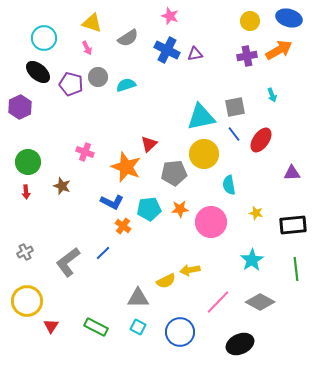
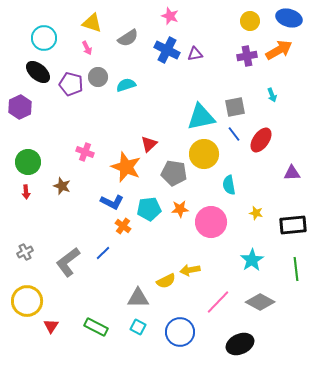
gray pentagon at (174, 173): rotated 15 degrees clockwise
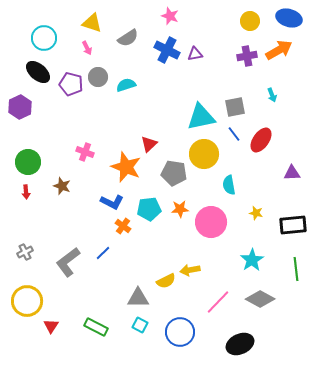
gray diamond at (260, 302): moved 3 px up
cyan square at (138, 327): moved 2 px right, 2 px up
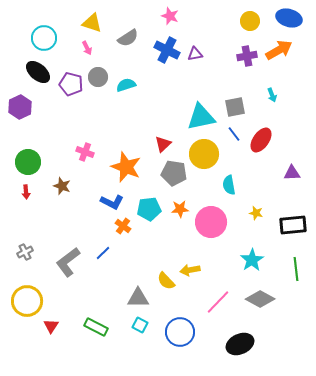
red triangle at (149, 144): moved 14 px right
yellow semicircle at (166, 281): rotated 72 degrees clockwise
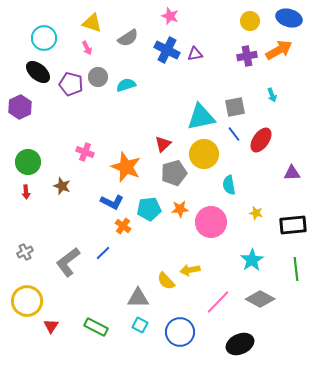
gray pentagon at (174, 173): rotated 25 degrees counterclockwise
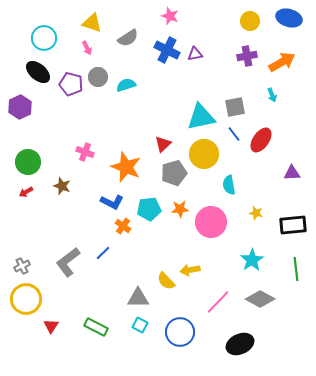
orange arrow at (279, 50): moved 3 px right, 12 px down
red arrow at (26, 192): rotated 64 degrees clockwise
gray cross at (25, 252): moved 3 px left, 14 px down
yellow circle at (27, 301): moved 1 px left, 2 px up
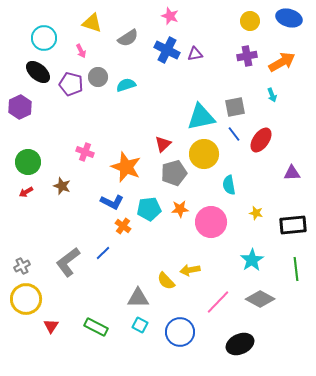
pink arrow at (87, 48): moved 6 px left, 3 px down
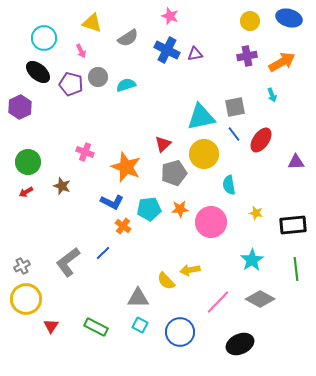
purple triangle at (292, 173): moved 4 px right, 11 px up
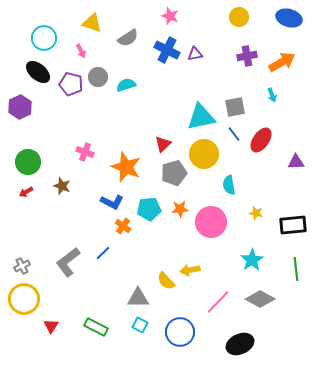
yellow circle at (250, 21): moved 11 px left, 4 px up
yellow circle at (26, 299): moved 2 px left
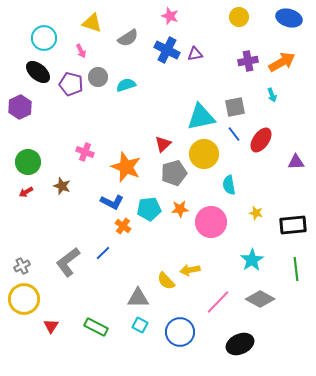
purple cross at (247, 56): moved 1 px right, 5 px down
